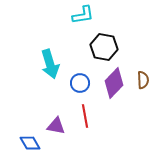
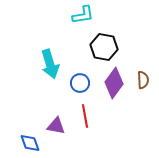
purple diamond: rotated 8 degrees counterclockwise
blue diamond: rotated 10 degrees clockwise
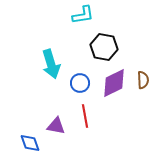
cyan arrow: moved 1 px right
purple diamond: rotated 28 degrees clockwise
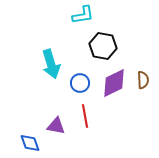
black hexagon: moved 1 px left, 1 px up
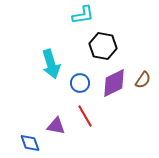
brown semicircle: rotated 36 degrees clockwise
red line: rotated 20 degrees counterclockwise
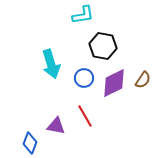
blue circle: moved 4 px right, 5 px up
blue diamond: rotated 40 degrees clockwise
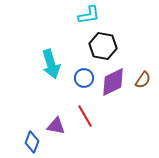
cyan L-shape: moved 6 px right
purple diamond: moved 1 px left, 1 px up
blue diamond: moved 2 px right, 1 px up
